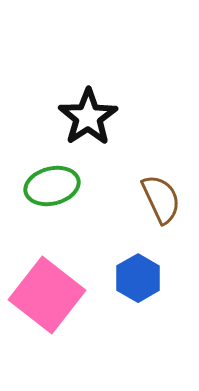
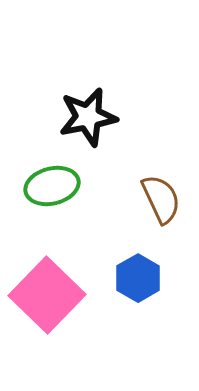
black star: rotated 22 degrees clockwise
pink square: rotated 6 degrees clockwise
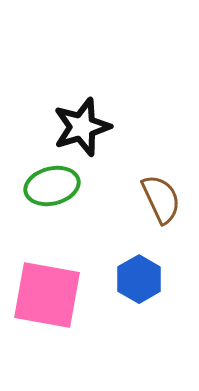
black star: moved 6 px left, 10 px down; rotated 6 degrees counterclockwise
blue hexagon: moved 1 px right, 1 px down
pink square: rotated 34 degrees counterclockwise
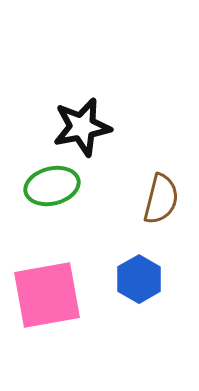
black star: rotated 6 degrees clockwise
brown semicircle: rotated 39 degrees clockwise
pink square: rotated 20 degrees counterclockwise
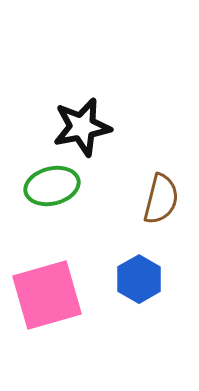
pink square: rotated 6 degrees counterclockwise
